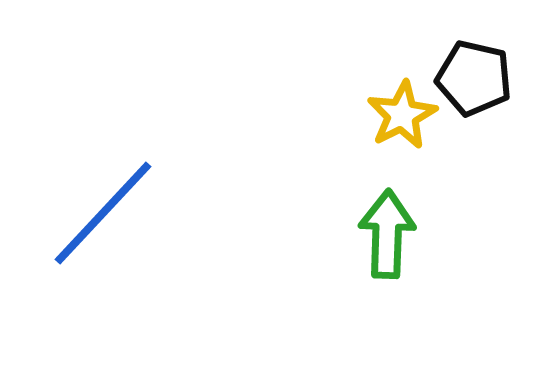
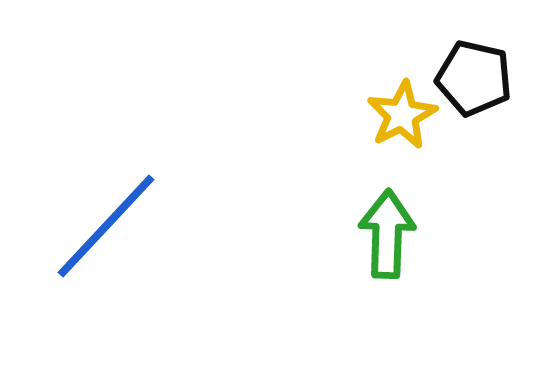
blue line: moved 3 px right, 13 px down
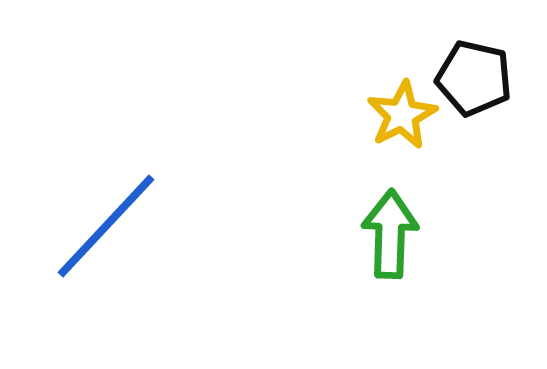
green arrow: moved 3 px right
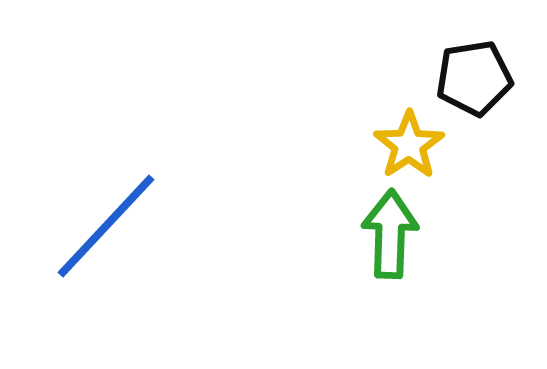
black pentagon: rotated 22 degrees counterclockwise
yellow star: moved 7 px right, 30 px down; rotated 6 degrees counterclockwise
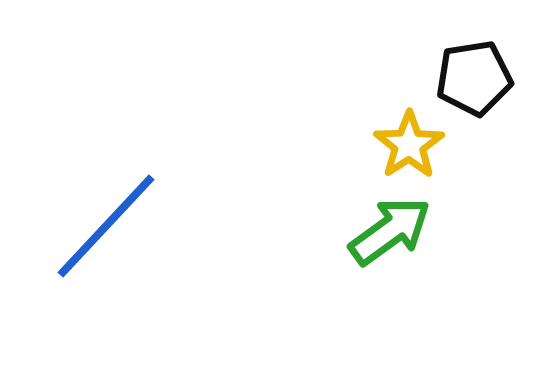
green arrow: moved 3 px up; rotated 52 degrees clockwise
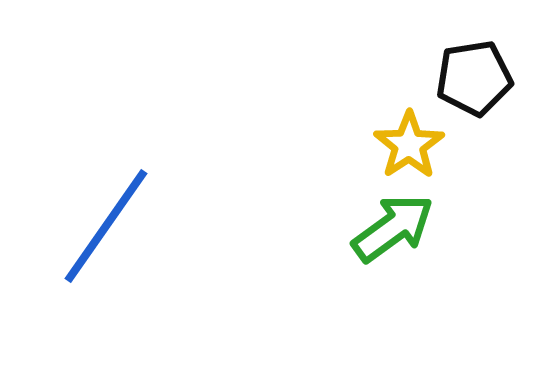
blue line: rotated 8 degrees counterclockwise
green arrow: moved 3 px right, 3 px up
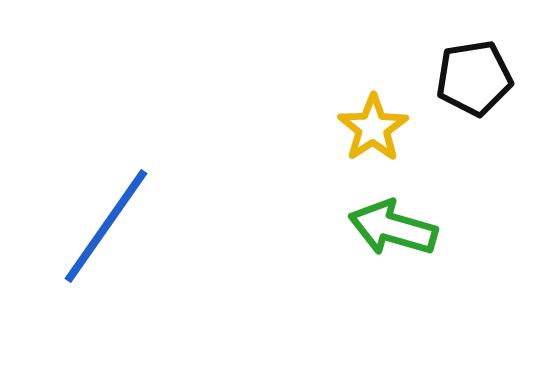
yellow star: moved 36 px left, 17 px up
green arrow: rotated 128 degrees counterclockwise
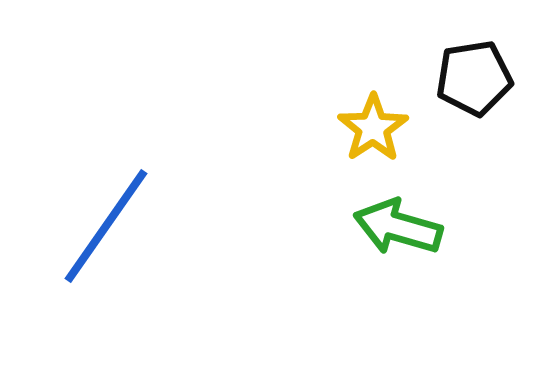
green arrow: moved 5 px right, 1 px up
